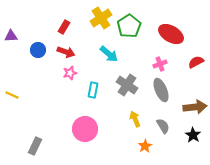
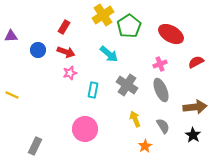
yellow cross: moved 2 px right, 3 px up
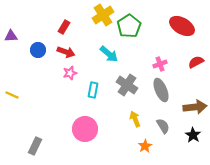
red ellipse: moved 11 px right, 8 px up
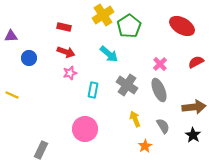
red rectangle: rotated 72 degrees clockwise
blue circle: moved 9 px left, 8 px down
pink cross: rotated 24 degrees counterclockwise
gray ellipse: moved 2 px left
brown arrow: moved 1 px left
gray rectangle: moved 6 px right, 4 px down
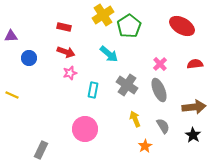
red semicircle: moved 1 px left, 2 px down; rotated 21 degrees clockwise
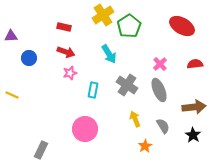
cyan arrow: rotated 18 degrees clockwise
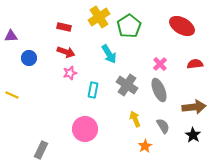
yellow cross: moved 4 px left, 2 px down
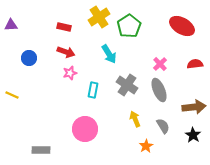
purple triangle: moved 11 px up
orange star: moved 1 px right
gray rectangle: rotated 66 degrees clockwise
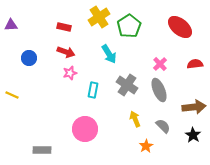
red ellipse: moved 2 px left, 1 px down; rotated 10 degrees clockwise
gray semicircle: rotated 14 degrees counterclockwise
gray rectangle: moved 1 px right
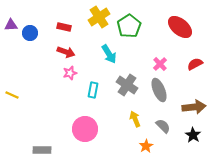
blue circle: moved 1 px right, 25 px up
red semicircle: rotated 21 degrees counterclockwise
